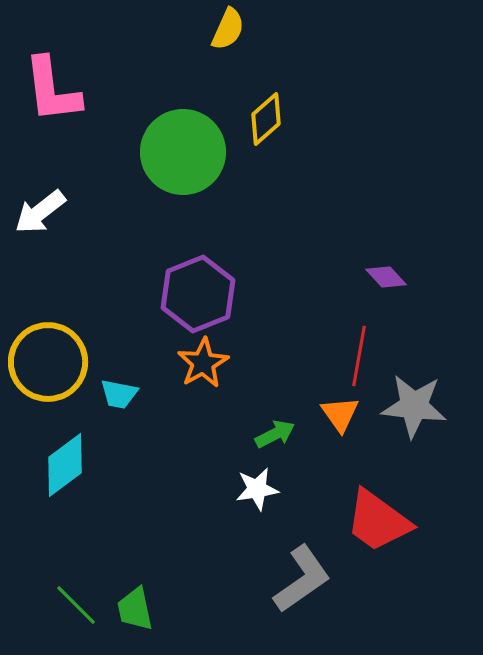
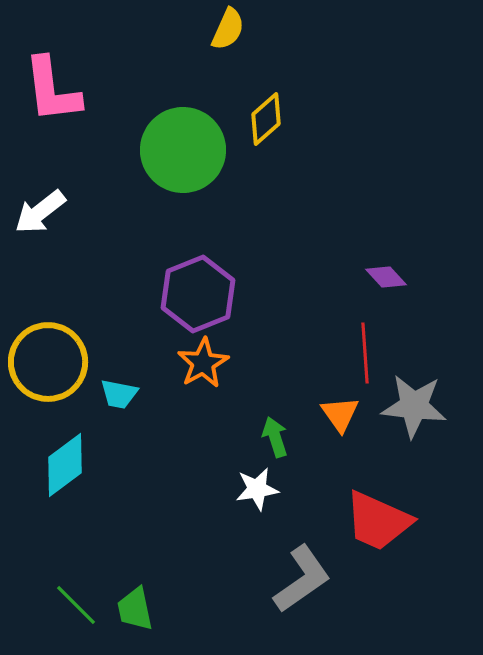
green circle: moved 2 px up
red line: moved 6 px right, 3 px up; rotated 14 degrees counterclockwise
green arrow: moved 3 px down; rotated 81 degrees counterclockwise
red trapezoid: rotated 12 degrees counterclockwise
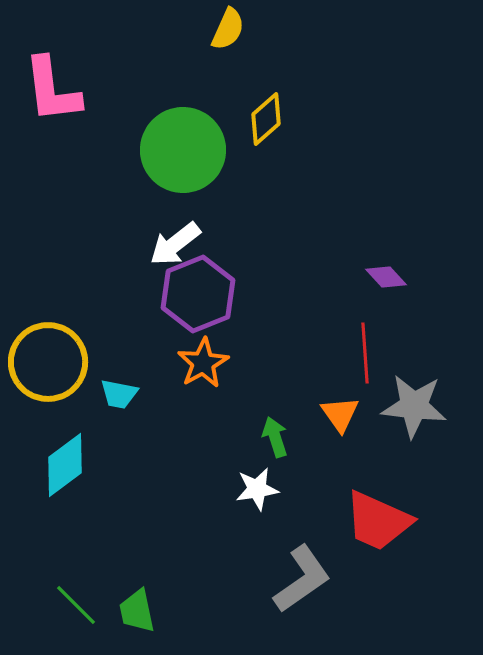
white arrow: moved 135 px right, 32 px down
green trapezoid: moved 2 px right, 2 px down
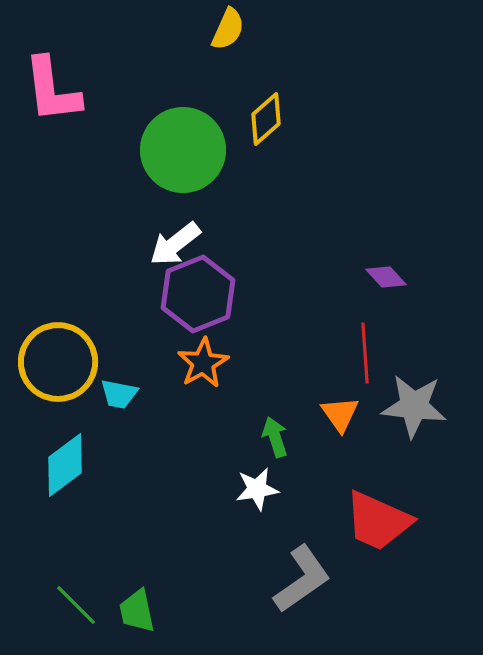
yellow circle: moved 10 px right
